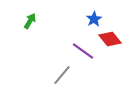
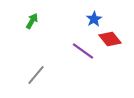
green arrow: moved 2 px right
gray line: moved 26 px left
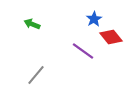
green arrow: moved 3 px down; rotated 98 degrees counterclockwise
red diamond: moved 1 px right, 2 px up
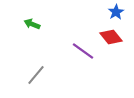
blue star: moved 22 px right, 7 px up
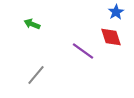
red diamond: rotated 20 degrees clockwise
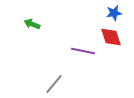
blue star: moved 2 px left, 1 px down; rotated 21 degrees clockwise
purple line: rotated 25 degrees counterclockwise
gray line: moved 18 px right, 9 px down
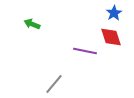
blue star: rotated 21 degrees counterclockwise
purple line: moved 2 px right
